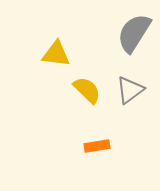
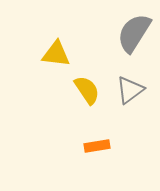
yellow semicircle: rotated 12 degrees clockwise
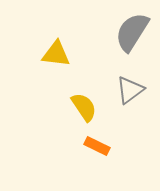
gray semicircle: moved 2 px left, 1 px up
yellow semicircle: moved 3 px left, 17 px down
orange rectangle: rotated 35 degrees clockwise
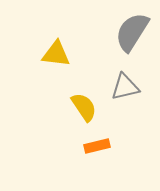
gray triangle: moved 5 px left, 3 px up; rotated 24 degrees clockwise
orange rectangle: rotated 40 degrees counterclockwise
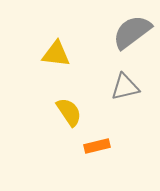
gray semicircle: rotated 21 degrees clockwise
yellow semicircle: moved 15 px left, 5 px down
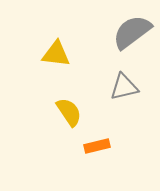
gray triangle: moved 1 px left
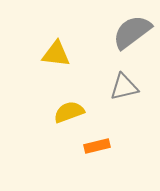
yellow semicircle: rotated 76 degrees counterclockwise
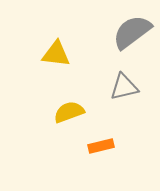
orange rectangle: moved 4 px right
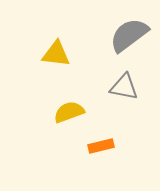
gray semicircle: moved 3 px left, 3 px down
gray triangle: rotated 24 degrees clockwise
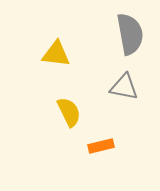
gray semicircle: moved 1 px right, 1 px up; rotated 117 degrees clockwise
yellow semicircle: rotated 84 degrees clockwise
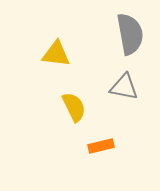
yellow semicircle: moved 5 px right, 5 px up
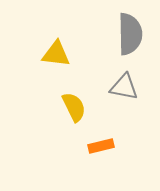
gray semicircle: rotated 9 degrees clockwise
